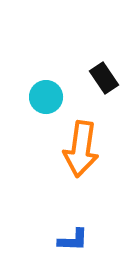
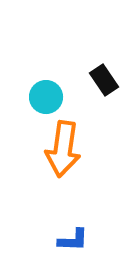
black rectangle: moved 2 px down
orange arrow: moved 18 px left
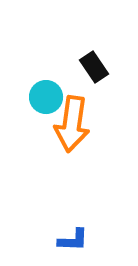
black rectangle: moved 10 px left, 13 px up
orange arrow: moved 9 px right, 25 px up
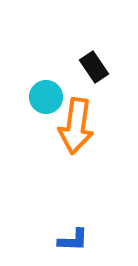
orange arrow: moved 4 px right, 2 px down
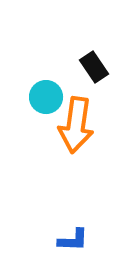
orange arrow: moved 1 px up
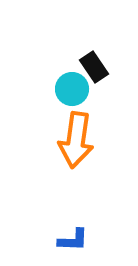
cyan circle: moved 26 px right, 8 px up
orange arrow: moved 15 px down
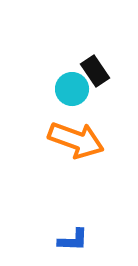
black rectangle: moved 1 px right, 4 px down
orange arrow: rotated 78 degrees counterclockwise
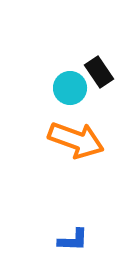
black rectangle: moved 4 px right, 1 px down
cyan circle: moved 2 px left, 1 px up
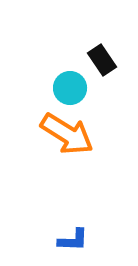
black rectangle: moved 3 px right, 12 px up
orange arrow: moved 9 px left, 6 px up; rotated 12 degrees clockwise
